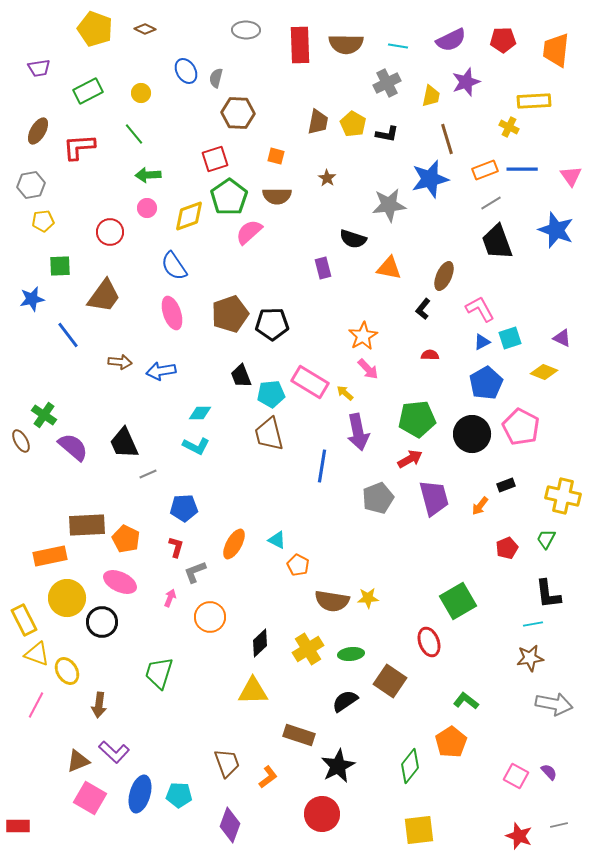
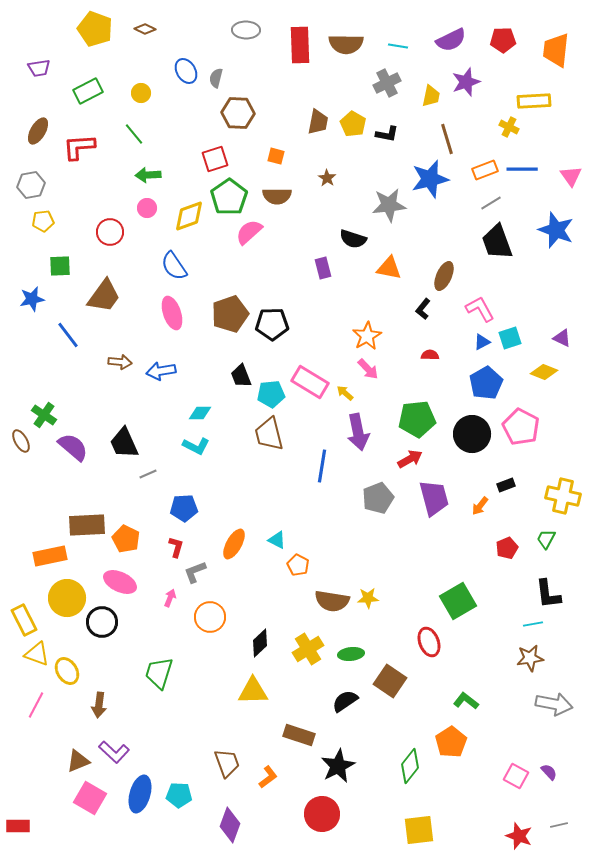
orange star at (363, 336): moved 4 px right
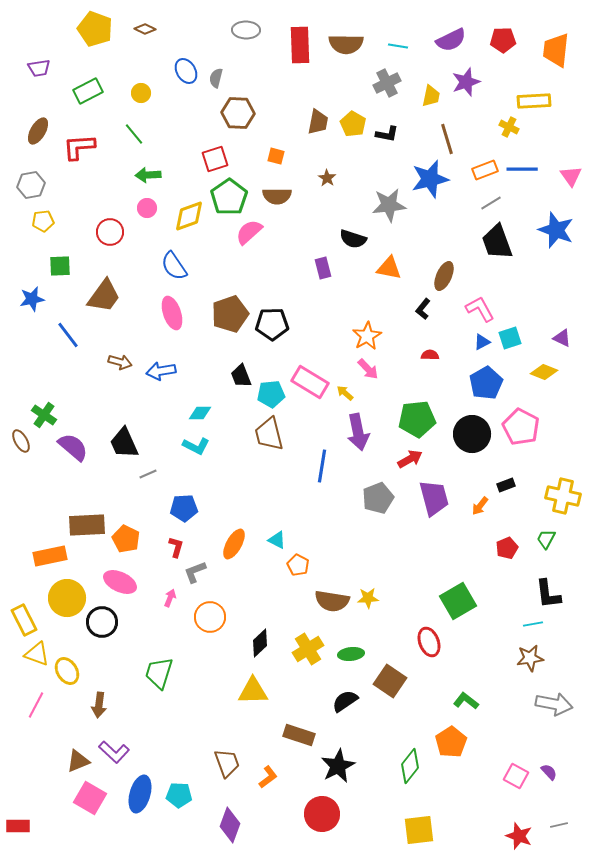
brown arrow at (120, 362): rotated 10 degrees clockwise
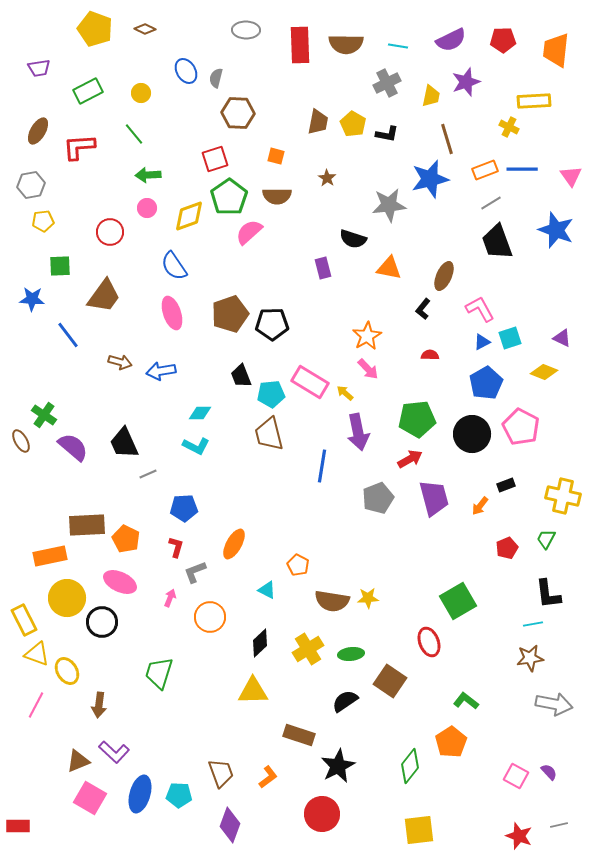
blue star at (32, 299): rotated 15 degrees clockwise
cyan triangle at (277, 540): moved 10 px left, 50 px down
brown trapezoid at (227, 763): moved 6 px left, 10 px down
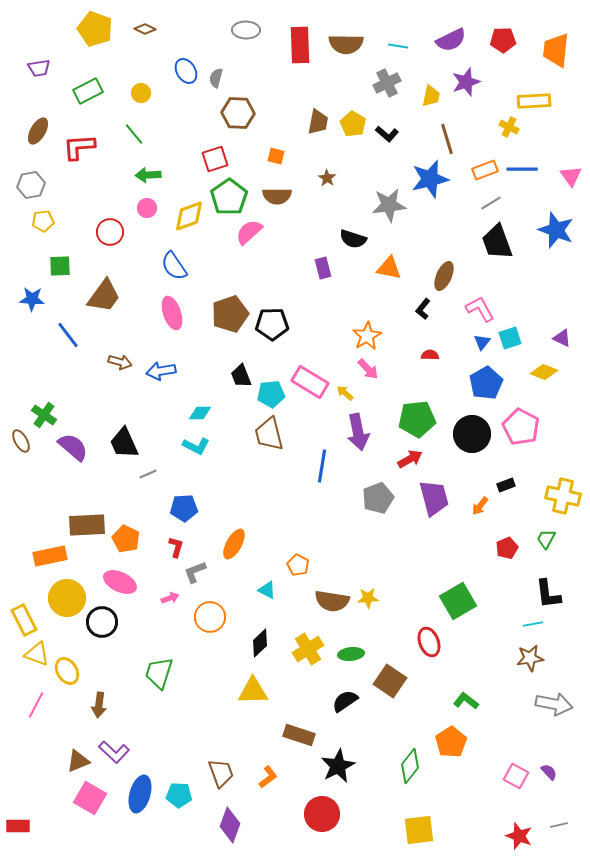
black L-shape at (387, 134): rotated 30 degrees clockwise
blue triangle at (482, 342): rotated 24 degrees counterclockwise
pink arrow at (170, 598): rotated 48 degrees clockwise
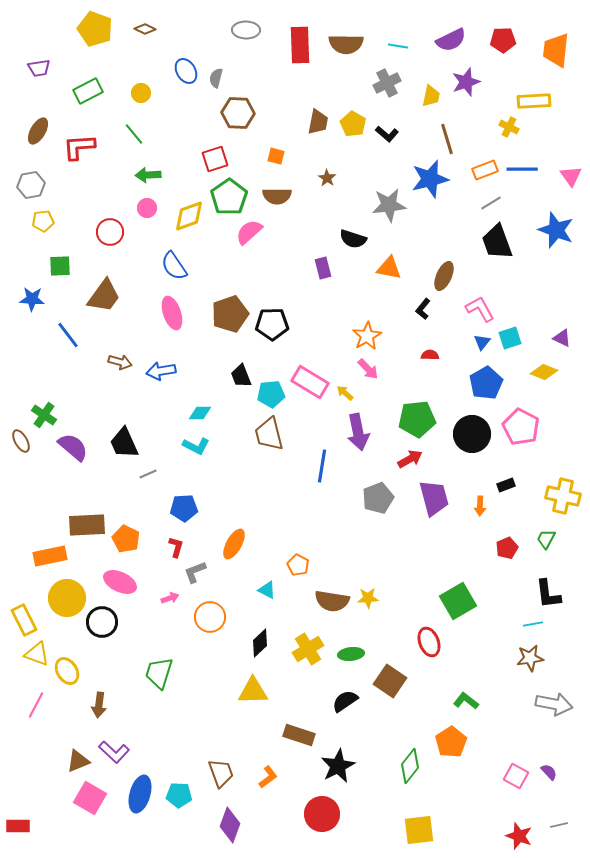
orange arrow at (480, 506): rotated 36 degrees counterclockwise
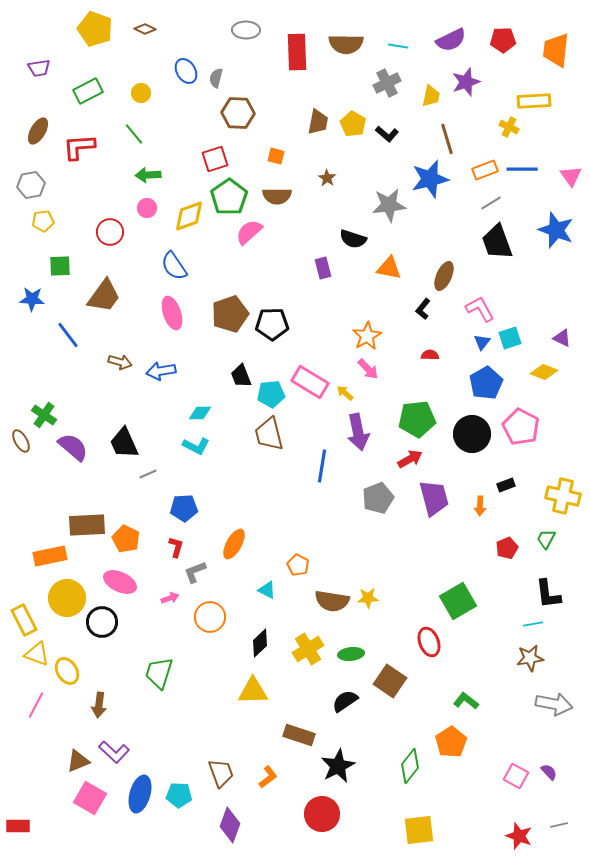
red rectangle at (300, 45): moved 3 px left, 7 px down
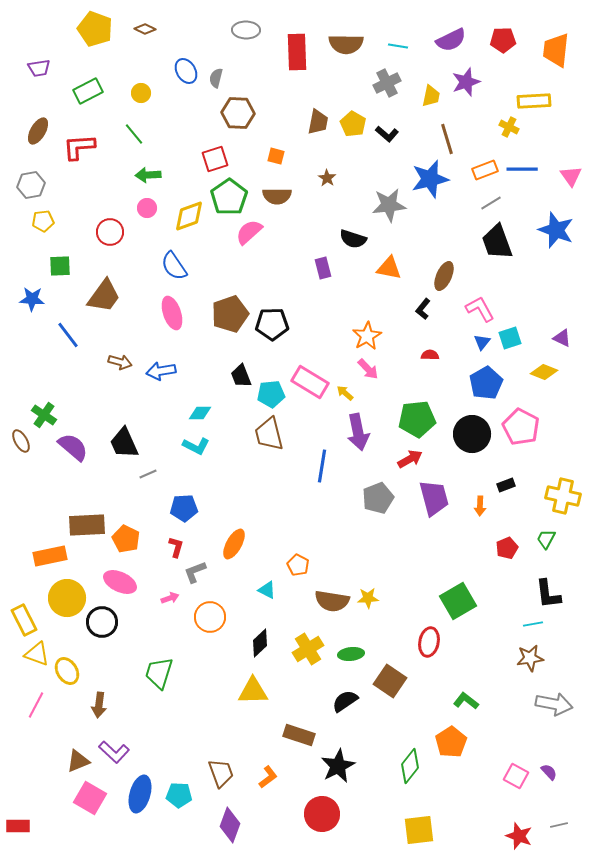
red ellipse at (429, 642): rotated 32 degrees clockwise
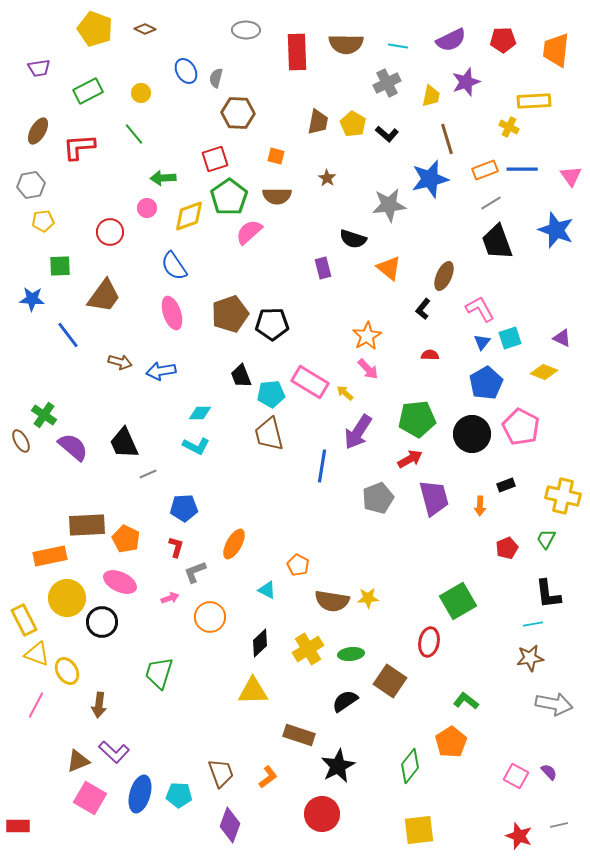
green arrow at (148, 175): moved 15 px right, 3 px down
orange triangle at (389, 268): rotated 28 degrees clockwise
purple arrow at (358, 432): rotated 45 degrees clockwise
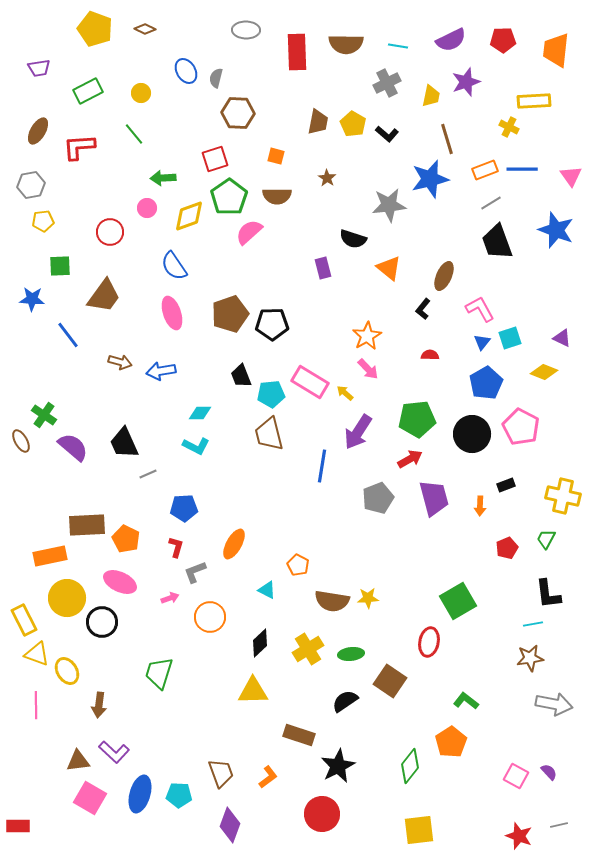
pink line at (36, 705): rotated 28 degrees counterclockwise
brown triangle at (78, 761): rotated 15 degrees clockwise
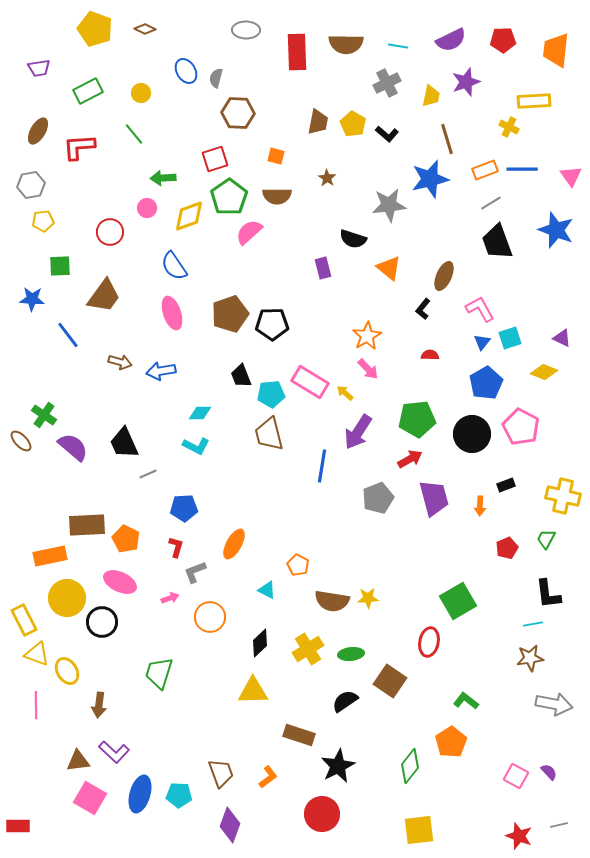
brown ellipse at (21, 441): rotated 15 degrees counterclockwise
